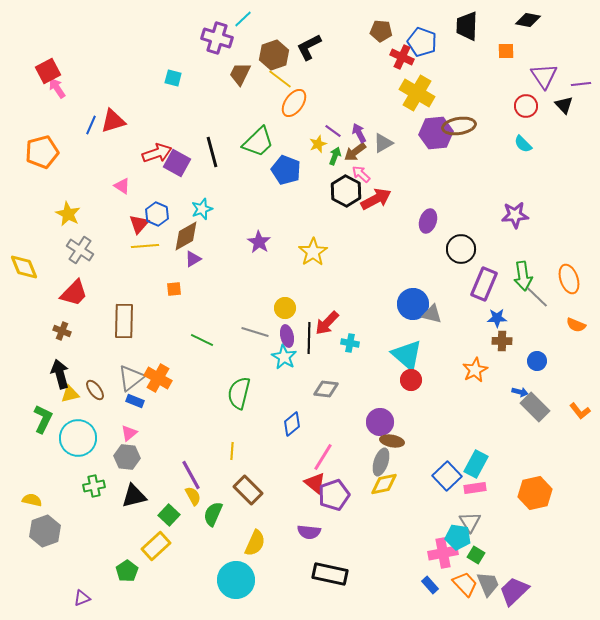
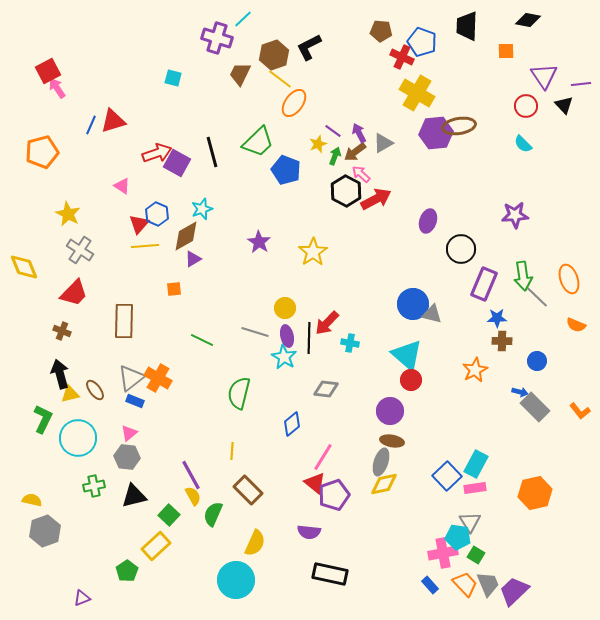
purple circle at (380, 422): moved 10 px right, 11 px up
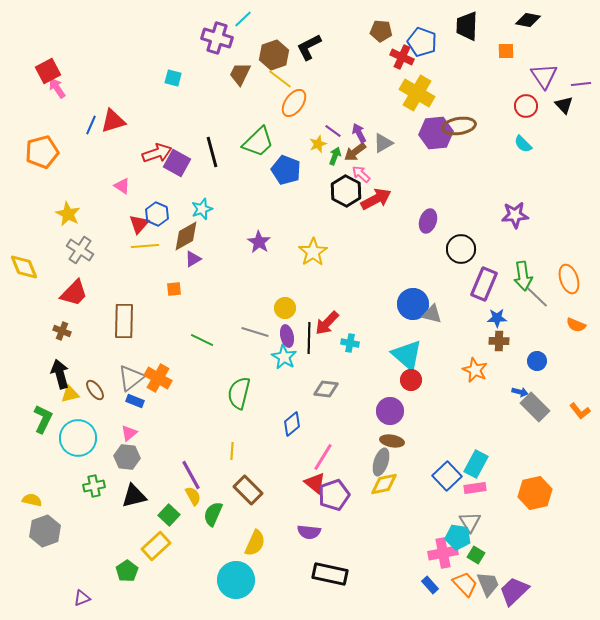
brown cross at (502, 341): moved 3 px left
orange star at (475, 370): rotated 20 degrees counterclockwise
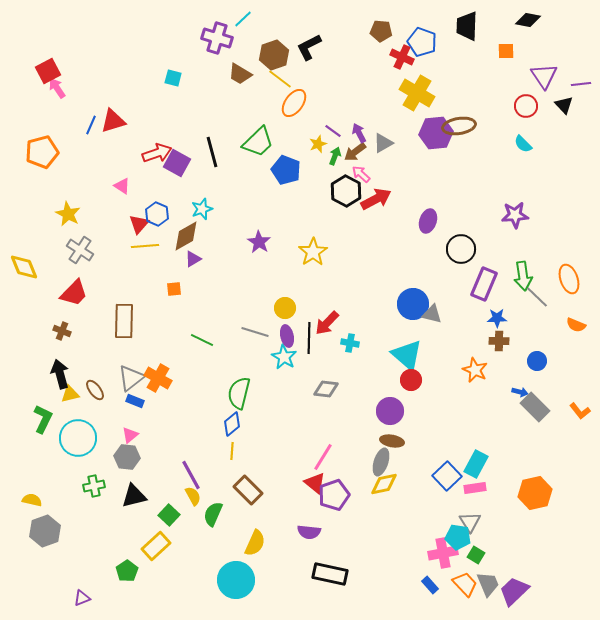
brown trapezoid at (240, 74): rotated 85 degrees counterclockwise
blue diamond at (292, 424): moved 60 px left
pink triangle at (129, 433): moved 1 px right, 2 px down
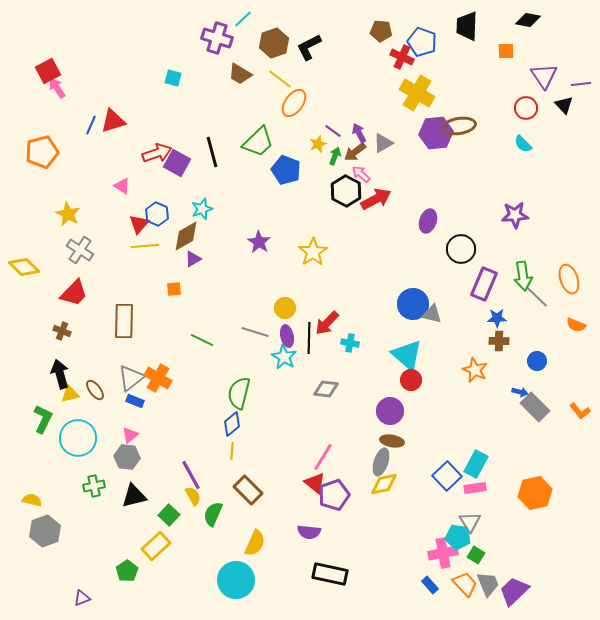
brown hexagon at (274, 55): moved 12 px up
red circle at (526, 106): moved 2 px down
yellow diamond at (24, 267): rotated 24 degrees counterclockwise
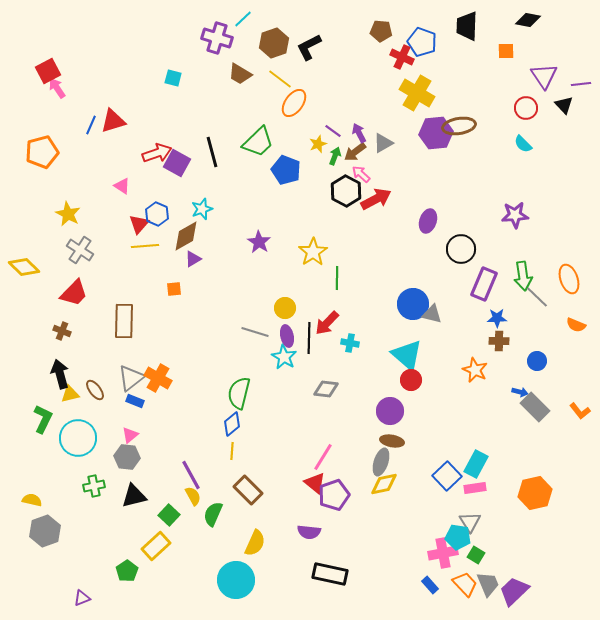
green line at (202, 340): moved 135 px right, 62 px up; rotated 65 degrees clockwise
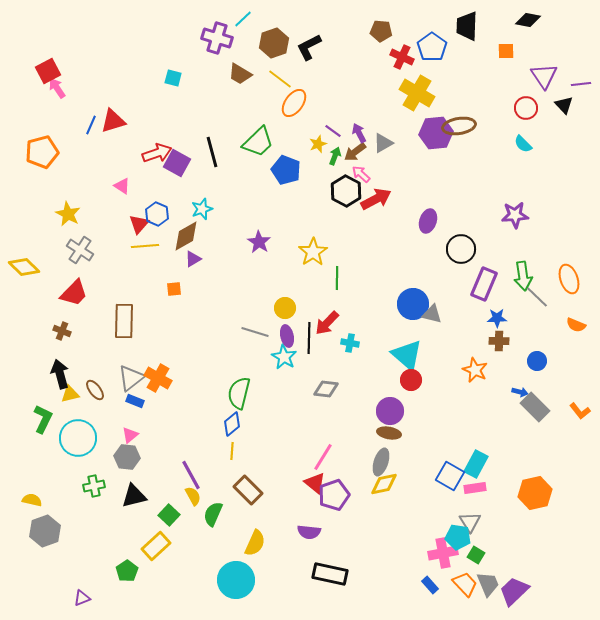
blue pentagon at (422, 42): moved 10 px right, 5 px down; rotated 16 degrees clockwise
brown ellipse at (392, 441): moved 3 px left, 8 px up
blue square at (447, 476): moved 3 px right; rotated 16 degrees counterclockwise
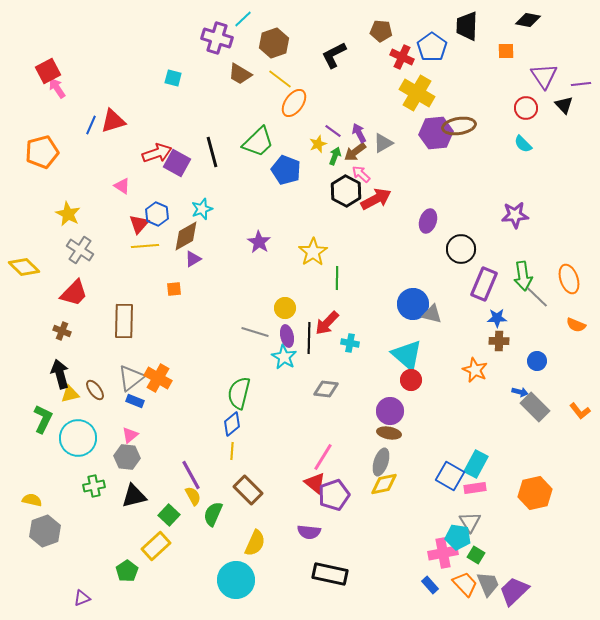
black L-shape at (309, 47): moved 25 px right, 8 px down
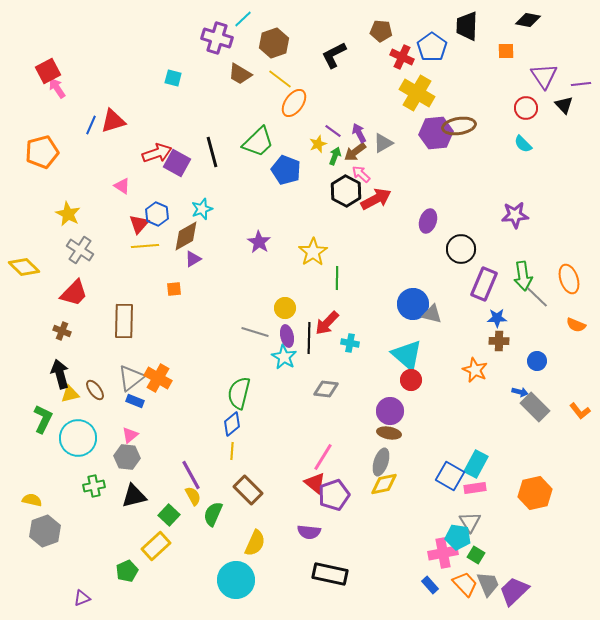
green pentagon at (127, 571): rotated 10 degrees clockwise
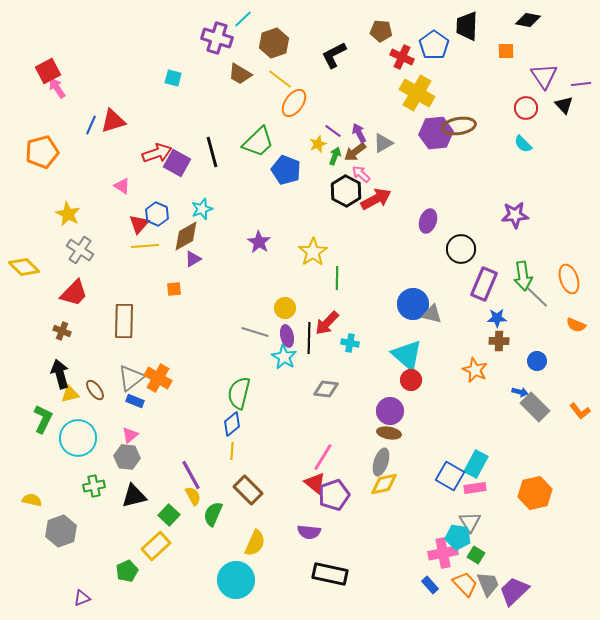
blue pentagon at (432, 47): moved 2 px right, 2 px up
gray hexagon at (45, 531): moved 16 px right
